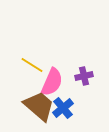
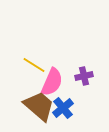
yellow line: moved 2 px right
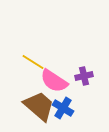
yellow line: moved 1 px left, 3 px up
pink semicircle: moved 2 px right, 1 px up; rotated 100 degrees clockwise
blue cross: rotated 20 degrees counterclockwise
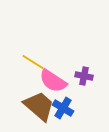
purple cross: rotated 24 degrees clockwise
pink semicircle: moved 1 px left
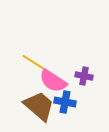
blue cross: moved 2 px right, 6 px up; rotated 20 degrees counterclockwise
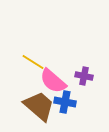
pink semicircle: rotated 8 degrees clockwise
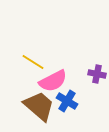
purple cross: moved 13 px right, 2 px up
pink semicircle: rotated 68 degrees counterclockwise
blue cross: moved 2 px right, 1 px up; rotated 20 degrees clockwise
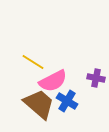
purple cross: moved 1 px left, 4 px down
brown trapezoid: moved 2 px up
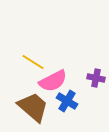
brown trapezoid: moved 6 px left, 3 px down
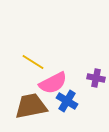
pink semicircle: moved 2 px down
brown trapezoid: moved 2 px left, 1 px up; rotated 52 degrees counterclockwise
